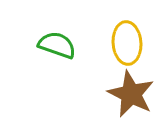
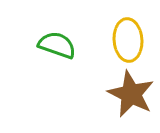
yellow ellipse: moved 1 px right, 3 px up
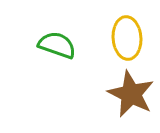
yellow ellipse: moved 1 px left, 2 px up
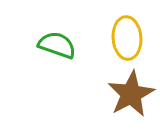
brown star: rotated 18 degrees clockwise
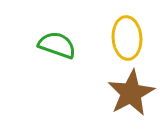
brown star: moved 1 px up
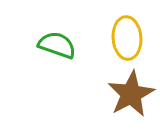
brown star: moved 1 px down
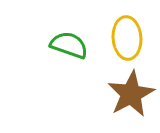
green semicircle: moved 12 px right
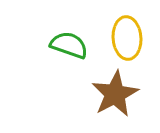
brown star: moved 16 px left
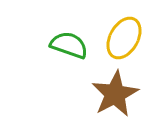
yellow ellipse: moved 3 px left; rotated 33 degrees clockwise
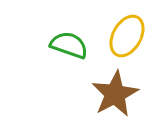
yellow ellipse: moved 3 px right, 2 px up
